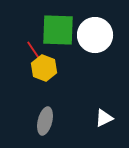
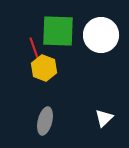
green square: moved 1 px down
white circle: moved 6 px right
red line: moved 3 px up; rotated 15 degrees clockwise
white triangle: rotated 18 degrees counterclockwise
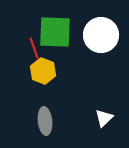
green square: moved 3 px left, 1 px down
yellow hexagon: moved 1 px left, 3 px down
gray ellipse: rotated 20 degrees counterclockwise
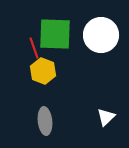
green square: moved 2 px down
white triangle: moved 2 px right, 1 px up
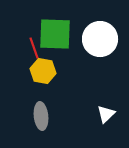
white circle: moved 1 px left, 4 px down
yellow hexagon: rotated 10 degrees counterclockwise
white triangle: moved 3 px up
gray ellipse: moved 4 px left, 5 px up
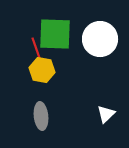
red line: moved 2 px right
yellow hexagon: moved 1 px left, 1 px up
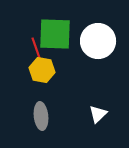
white circle: moved 2 px left, 2 px down
white triangle: moved 8 px left
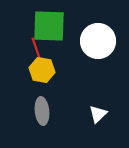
green square: moved 6 px left, 8 px up
gray ellipse: moved 1 px right, 5 px up
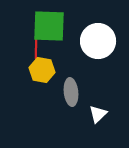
red line: rotated 20 degrees clockwise
gray ellipse: moved 29 px right, 19 px up
